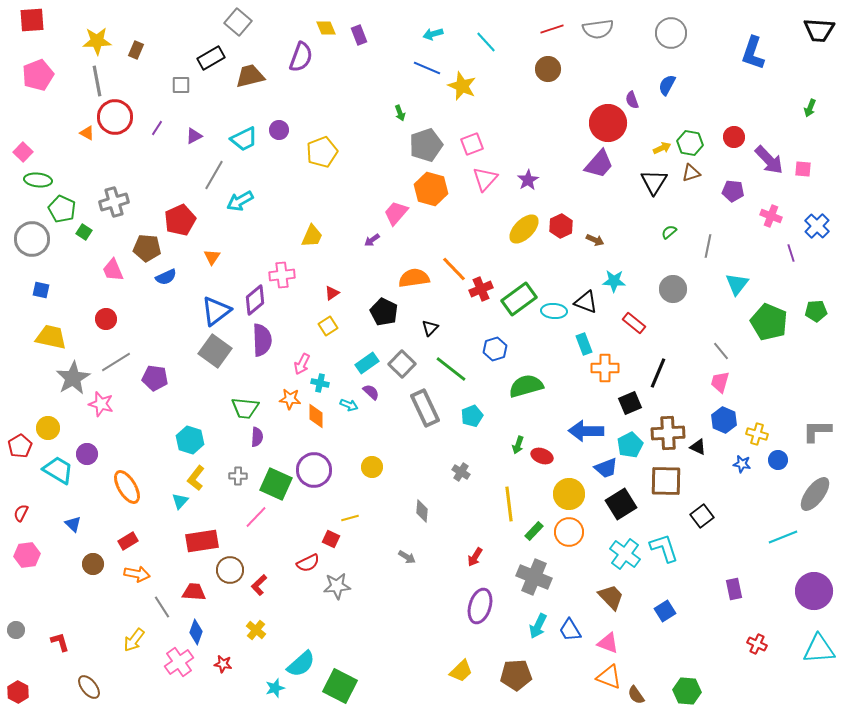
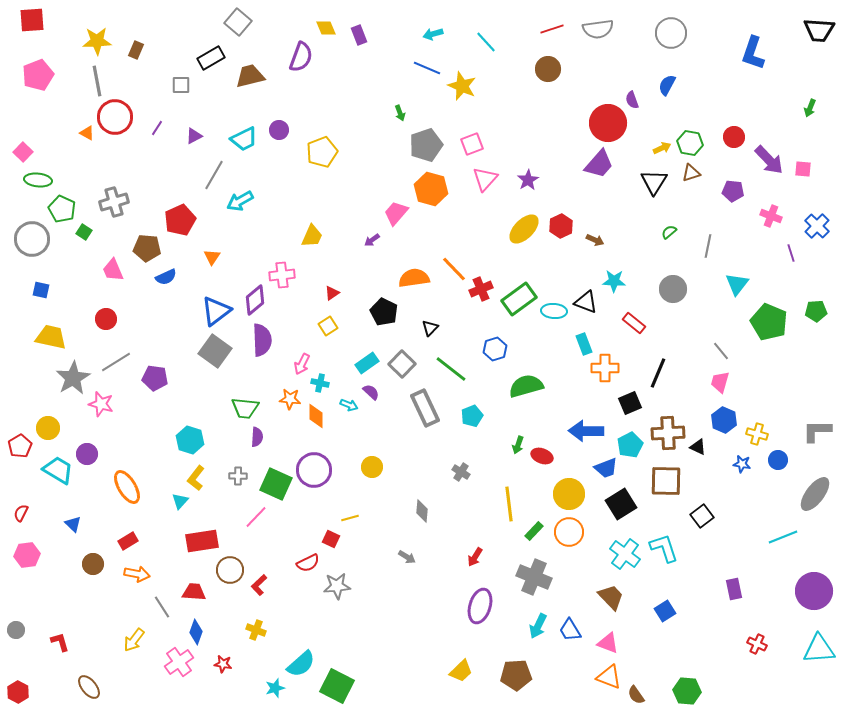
yellow cross at (256, 630): rotated 18 degrees counterclockwise
green square at (340, 686): moved 3 px left
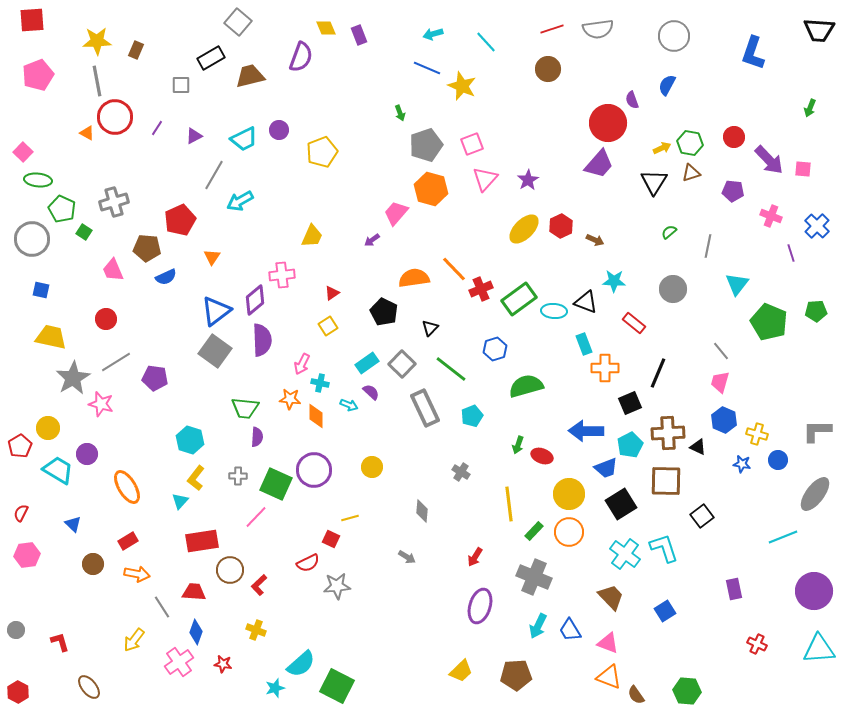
gray circle at (671, 33): moved 3 px right, 3 px down
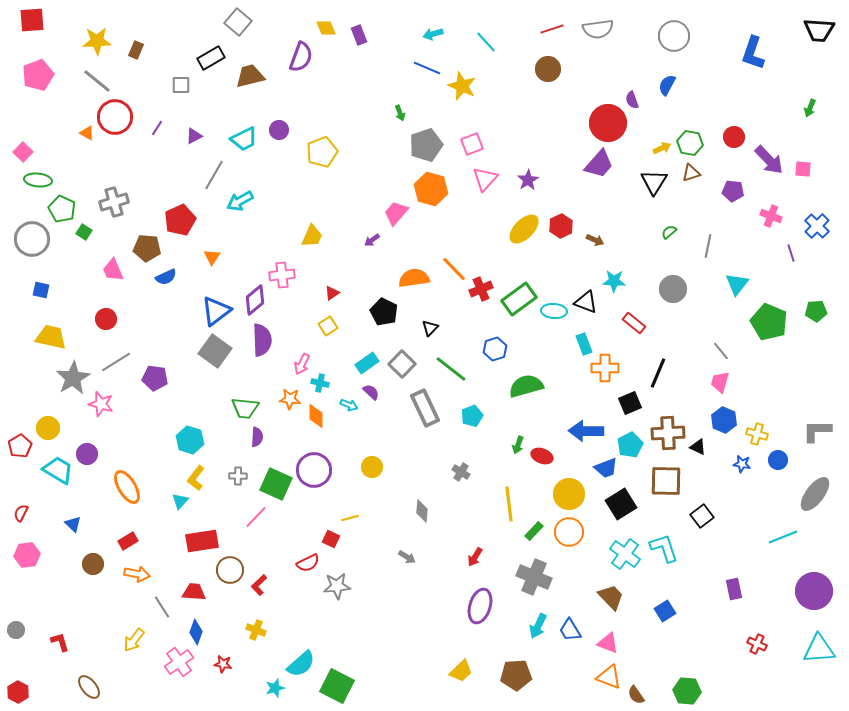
gray line at (97, 81): rotated 40 degrees counterclockwise
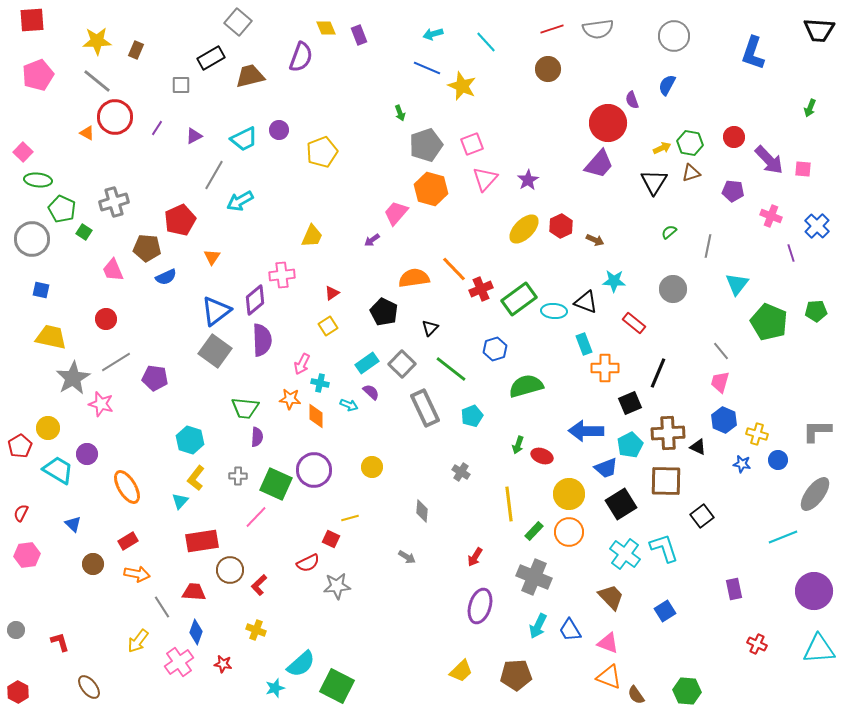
yellow arrow at (134, 640): moved 4 px right, 1 px down
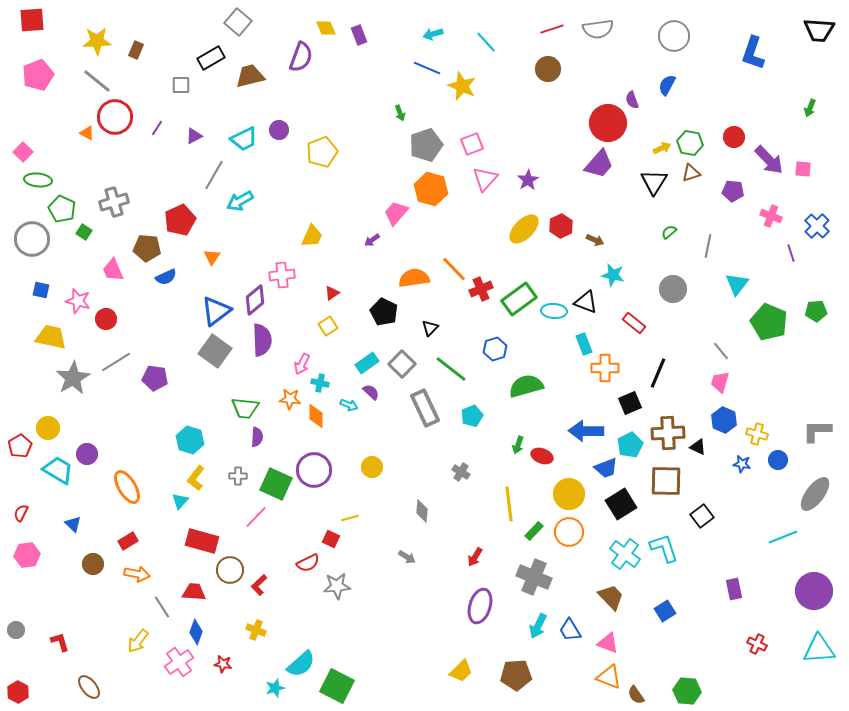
cyan star at (614, 281): moved 1 px left, 6 px up; rotated 10 degrees clockwise
pink star at (101, 404): moved 23 px left, 103 px up
red rectangle at (202, 541): rotated 24 degrees clockwise
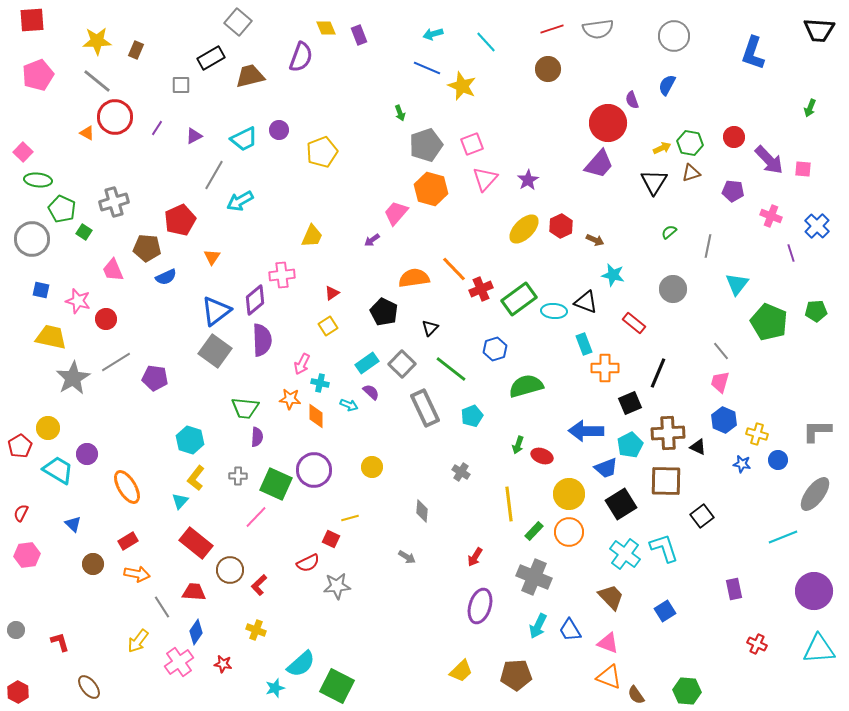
red rectangle at (202, 541): moved 6 px left, 2 px down; rotated 24 degrees clockwise
blue diamond at (196, 632): rotated 15 degrees clockwise
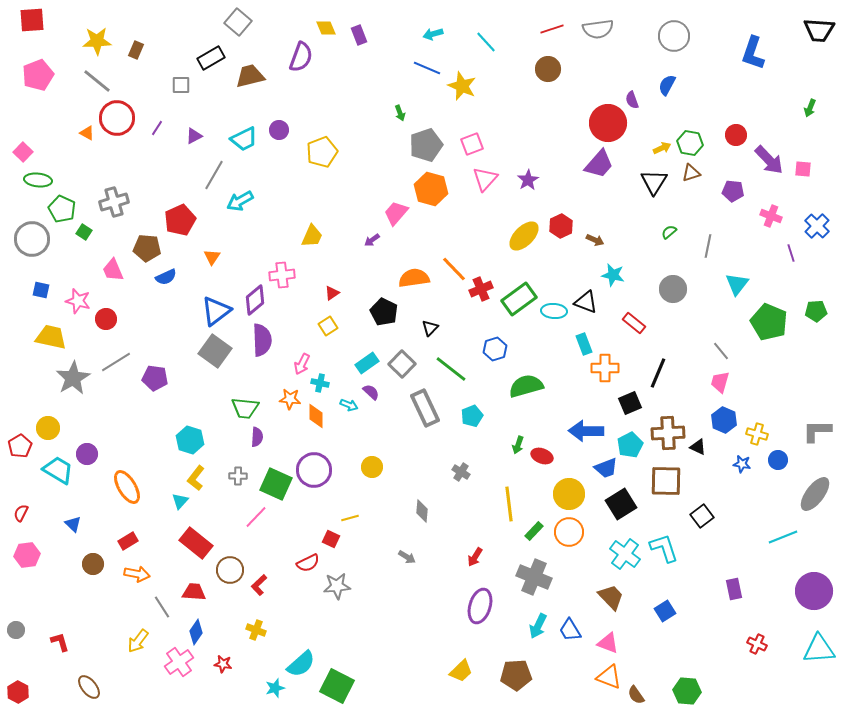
red circle at (115, 117): moved 2 px right, 1 px down
red circle at (734, 137): moved 2 px right, 2 px up
yellow ellipse at (524, 229): moved 7 px down
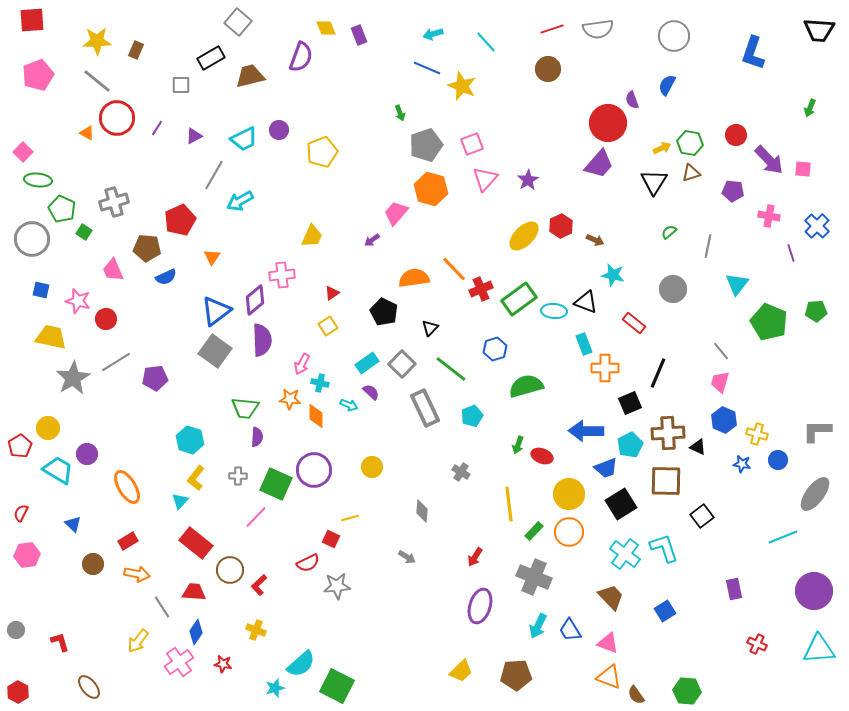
pink cross at (771, 216): moved 2 px left; rotated 10 degrees counterclockwise
purple pentagon at (155, 378): rotated 15 degrees counterclockwise
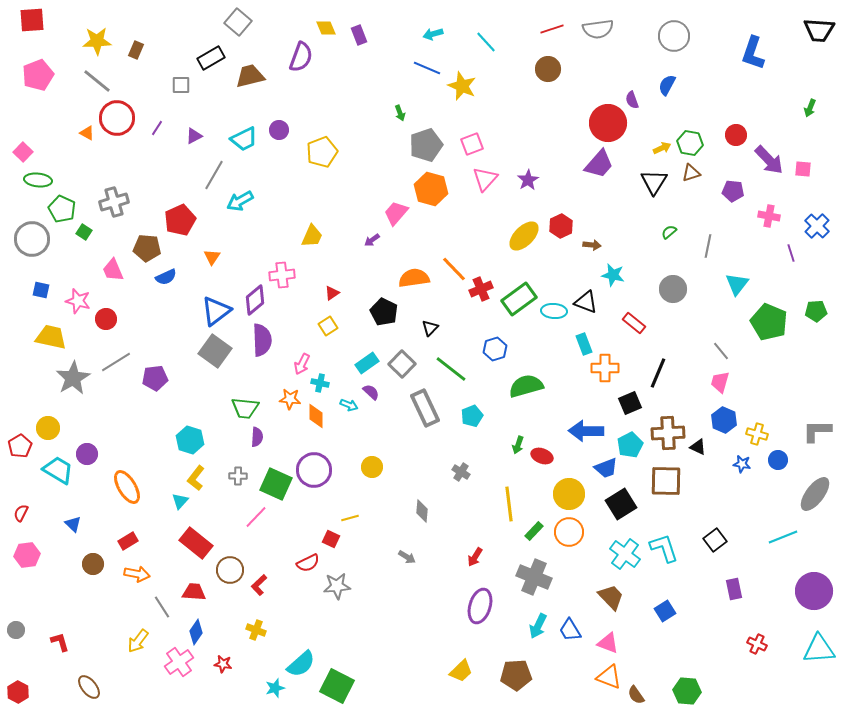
brown arrow at (595, 240): moved 3 px left, 5 px down; rotated 18 degrees counterclockwise
black square at (702, 516): moved 13 px right, 24 px down
